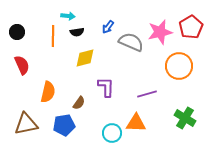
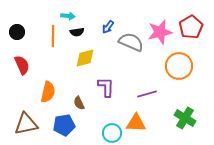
brown semicircle: rotated 120 degrees clockwise
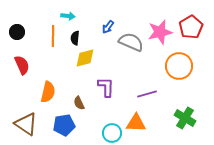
black semicircle: moved 2 px left, 6 px down; rotated 104 degrees clockwise
brown triangle: rotated 45 degrees clockwise
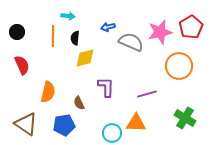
blue arrow: rotated 40 degrees clockwise
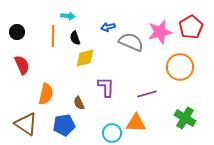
black semicircle: rotated 24 degrees counterclockwise
orange circle: moved 1 px right, 1 px down
orange semicircle: moved 2 px left, 2 px down
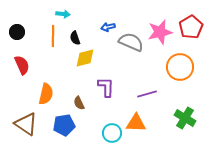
cyan arrow: moved 5 px left, 2 px up
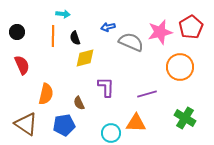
cyan circle: moved 1 px left
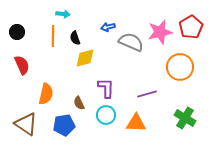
purple L-shape: moved 1 px down
cyan circle: moved 5 px left, 18 px up
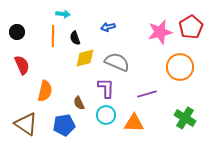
gray semicircle: moved 14 px left, 20 px down
orange semicircle: moved 1 px left, 3 px up
orange triangle: moved 2 px left
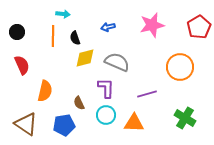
red pentagon: moved 8 px right
pink star: moved 8 px left, 7 px up
